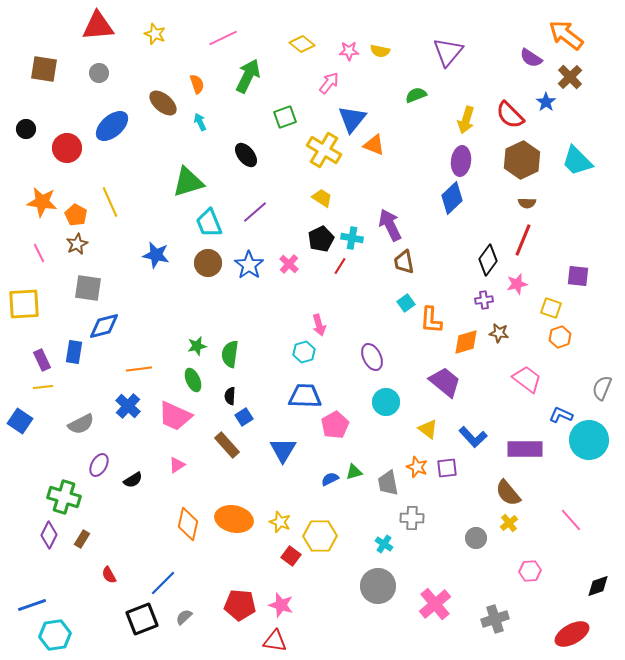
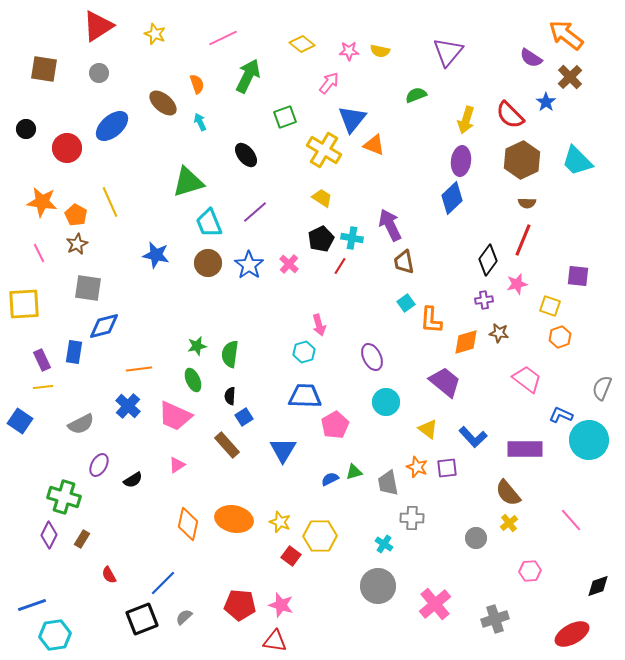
red triangle at (98, 26): rotated 28 degrees counterclockwise
yellow square at (551, 308): moved 1 px left, 2 px up
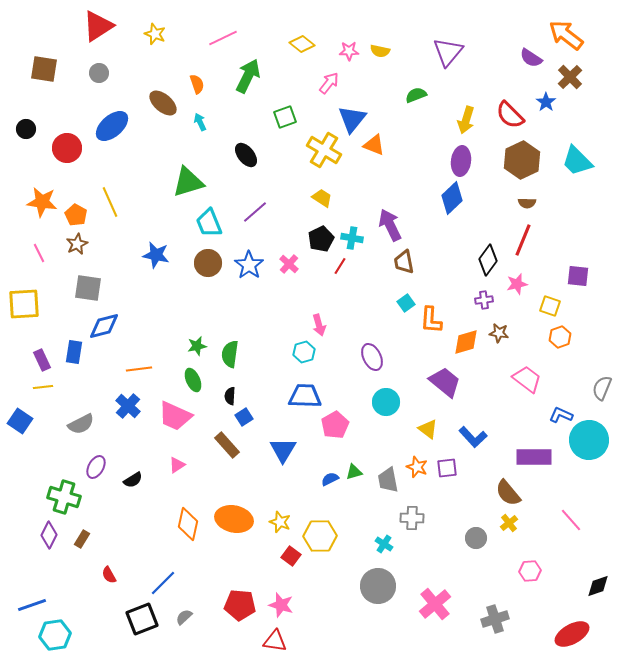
purple rectangle at (525, 449): moved 9 px right, 8 px down
purple ellipse at (99, 465): moved 3 px left, 2 px down
gray trapezoid at (388, 483): moved 3 px up
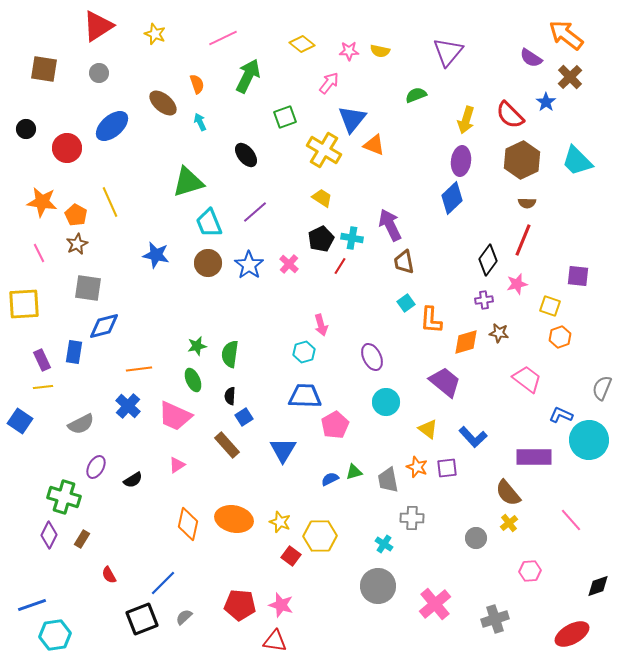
pink arrow at (319, 325): moved 2 px right
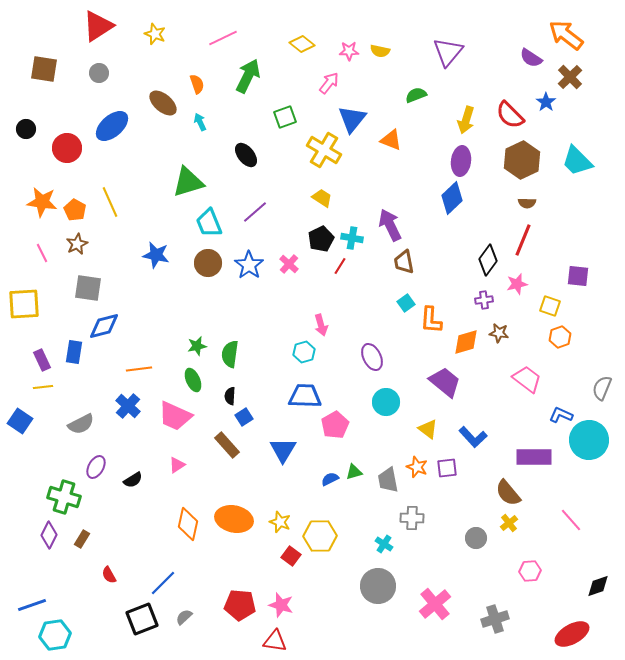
orange triangle at (374, 145): moved 17 px right, 5 px up
orange pentagon at (76, 215): moved 1 px left, 5 px up
pink line at (39, 253): moved 3 px right
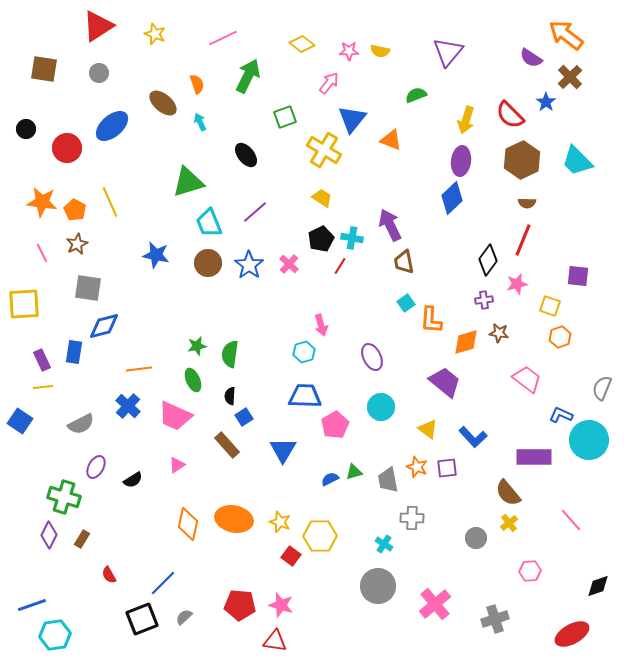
cyan circle at (386, 402): moved 5 px left, 5 px down
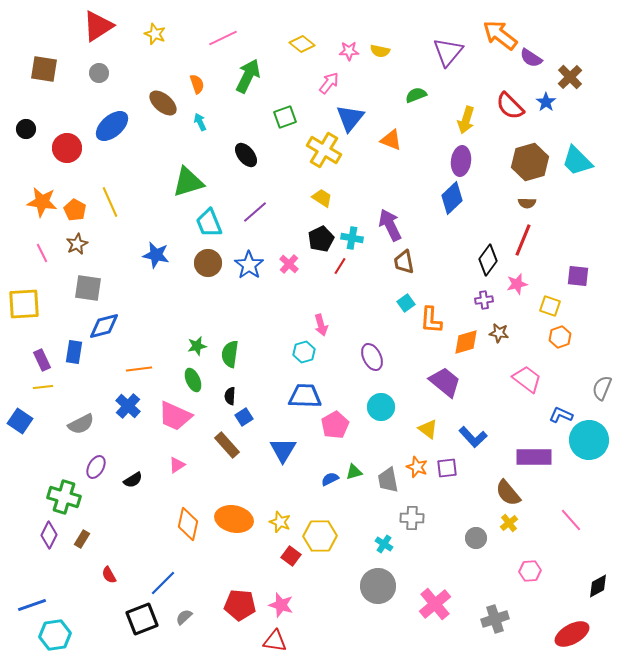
orange arrow at (566, 35): moved 66 px left
red semicircle at (510, 115): moved 9 px up
blue triangle at (352, 119): moved 2 px left, 1 px up
brown hexagon at (522, 160): moved 8 px right, 2 px down; rotated 9 degrees clockwise
black diamond at (598, 586): rotated 10 degrees counterclockwise
